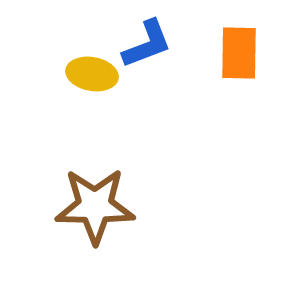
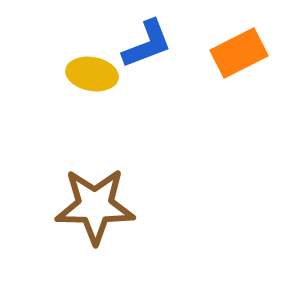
orange rectangle: rotated 62 degrees clockwise
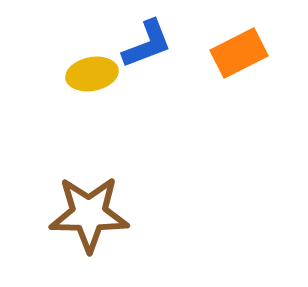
yellow ellipse: rotated 21 degrees counterclockwise
brown star: moved 6 px left, 8 px down
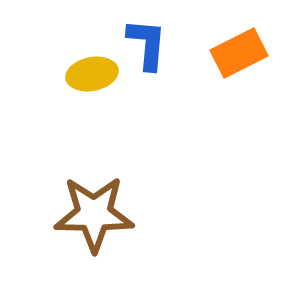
blue L-shape: rotated 64 degrees counterclockwise
brown star: moved 5 px right
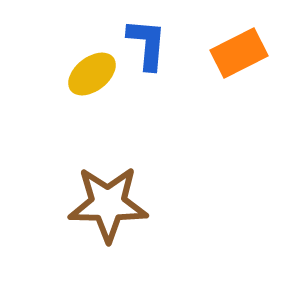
yellow ellipse: rotated 27 degrees counterclockwise
brown star: moved 14 px right, 10 px up
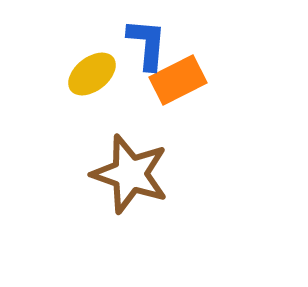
orange rectangle: moved 61 px left, 27 px down
brown star: moved 22 px right, 30 px up; rotated 18 degrees clockwise
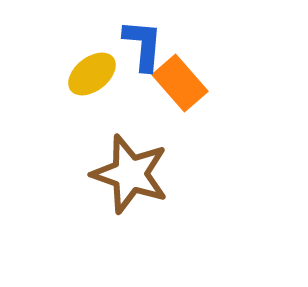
blue L-shape: moved 4 px left, 1 px down
orange rectangle: moved 2 px right, 3 px down; rotated 76 degrees clockwise
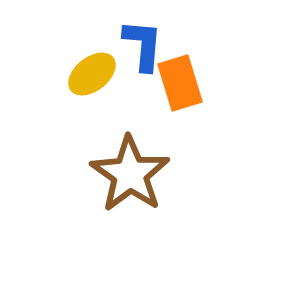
orange rectangle: rotated 24 degrees clockwise
brown star: rotated 16 degrees clockwise
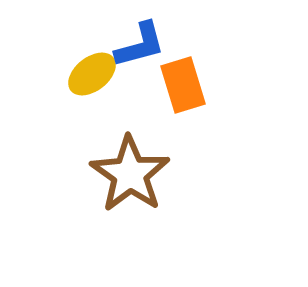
blue L-shape: moved 3 px left; rotated 70 degrees clockwise
orange rectangle: moved 3 px right, 2 px down
